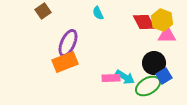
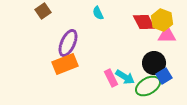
orange rectangle: moved 2 px down
pink rectangle: rotated 66 degrees clockwise
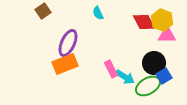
pink rectangle: moved 9 px up
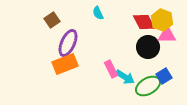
brown square: moved 9 px right, 9 px down
black circle: moved 6 px left, 16 px up
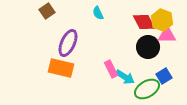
brown square: moved 5 px left, 9 px up
orange rectangle: moved 4 px left, 4 px down; rotated 35 degrees clockwise
green ellipse: moved 1 px left, 3 px down
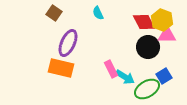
brown square: moved 7 px right, 2 px down; rotated 21 degrees counterclockwise
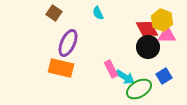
red diamond: moved 3 px right, 7 px down
green ellipse: moved 8 px left
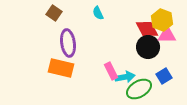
purple ellipse: rotated 32 degrees counterclockwise
pink rectangle: moved 2 px down
cyan arrow: rotated 42 degrees counterclockwise
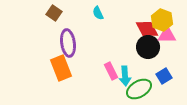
orange rectangle: rotated 55 degrees clockwise
cyan arrow: moved 1 px up; rotated 96 degrees clockwise
